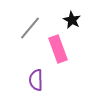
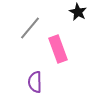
black star: moved 6 px right, 8 px up
purple semicircle: moved 1 px left, 2 px down
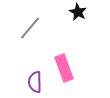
pink rectangle: moved 6 px right, 19 px down
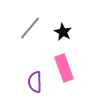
black star: moved 15 px left, 20 px down
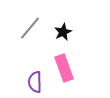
black star: rotated 18 degrees clockwise
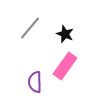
black star: moved 2 px right, 2 px down; rotated 24 degrees counterclockwise
pink rectangle: moved 1 px right, 2 px up; rotated 56 degrees clockwise
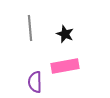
gray line: rotated 45 degrees counterclockwise
pink rectangle: rotated 44 degrees clockwise
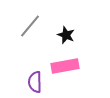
gray line: moved 2 px up; rotated 45 degrees clockwise
black star: moved 1 px right, 1 px down
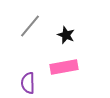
pink rectangle: moved 1 px left, 1 px down
purple semicircle: moved 7 px left, 1 px down
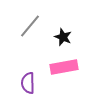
black star: moved 3 px left, 2 px down
